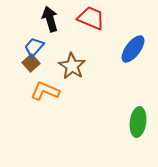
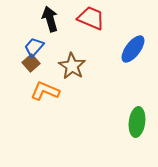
green ellipse: moved 1 px left
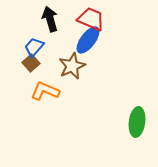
red trapezoid: moved 1 px down
blue ellipse: moved 45 px left, 9 px up
brown star: rotated 16 degrees clockwise
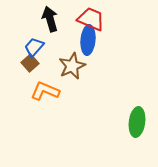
blue ellipse: rotated 32 degrees counterclockwise
brown square: moved 1 px left
